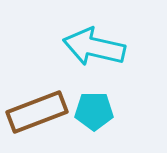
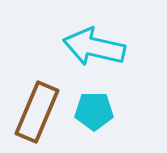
brown rectangle: rotated 46 degrees counterclockwise
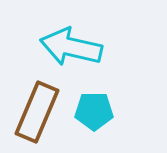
cyan arrow: moved 23 px left
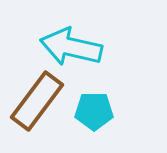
brown rectangle: moved 11 px up; rotated 14 degrees clockwise
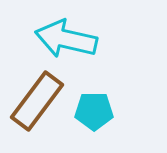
cyan arrow: moved 5 px left, 8 px up
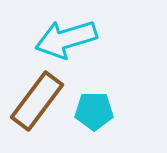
cyan arrow: rotated 30 degrees counterclockwise
